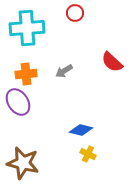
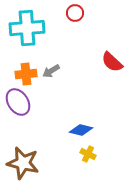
gray arrow: moved 13 px left
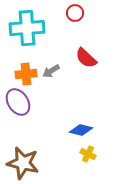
red semicircle: moved 26 px left, 4 px up
